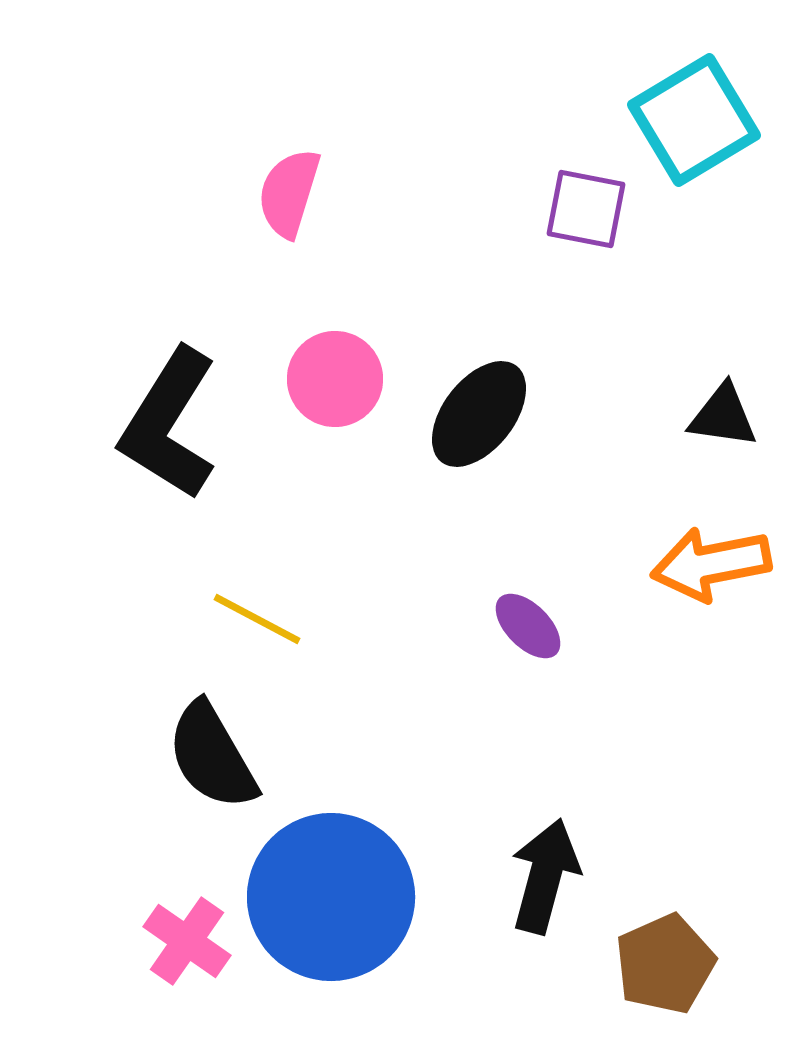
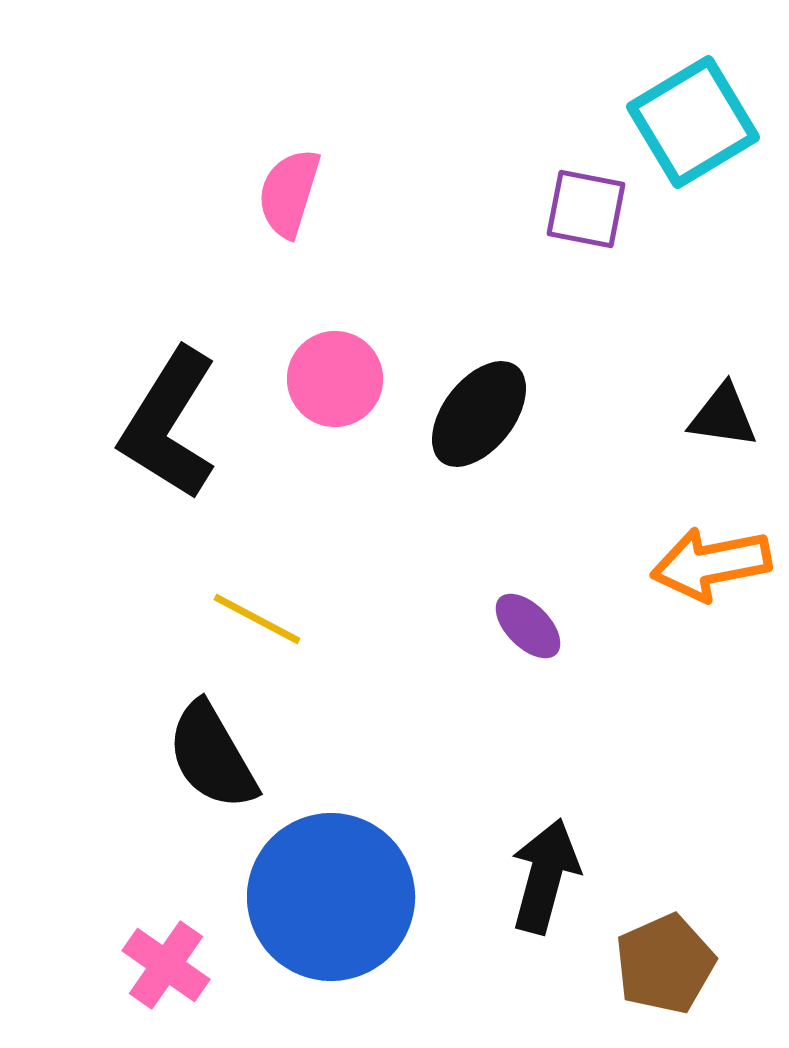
cyan square: moved 1 px left, 2 px down
pink cross: moved 21 px left, 24 px down
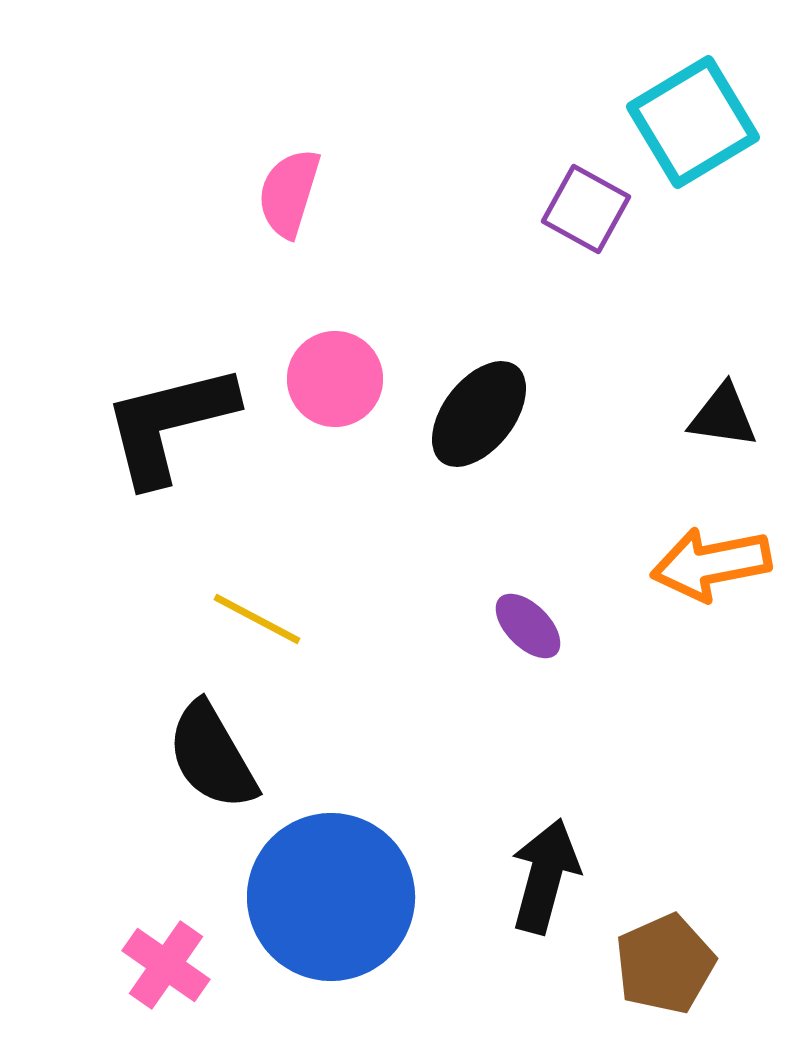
purple square: rotated 18 degrees clockwise
black L-shape: rotated 44 degrees clockwise
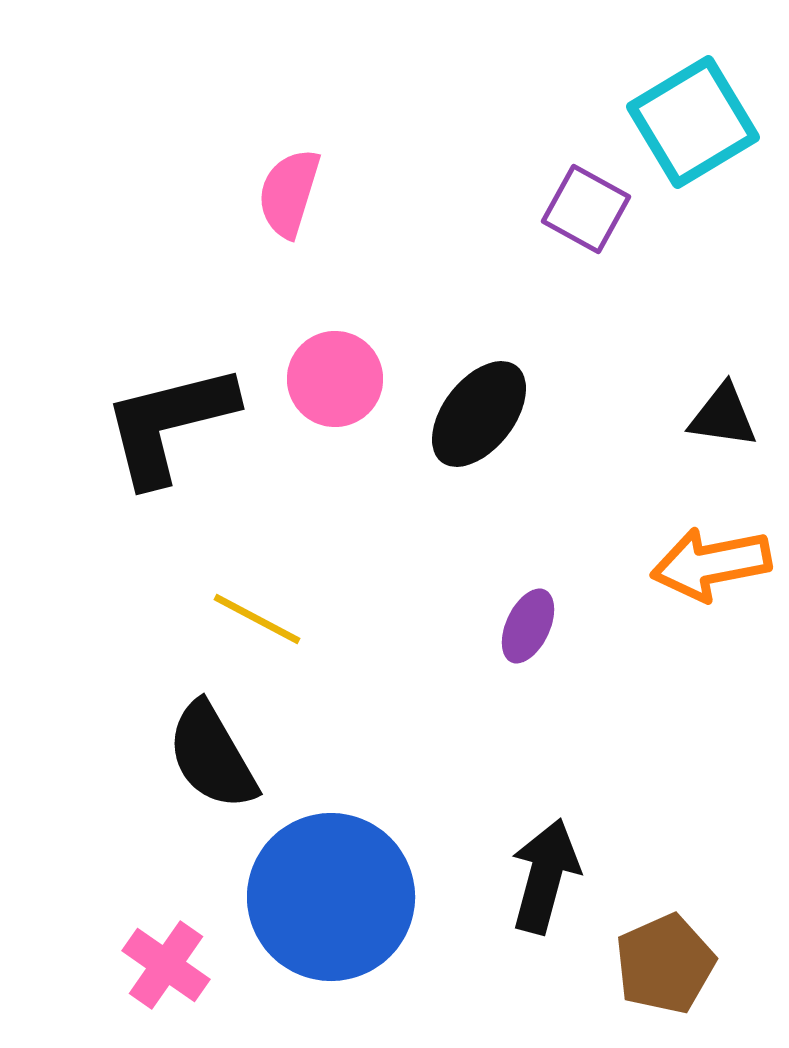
purple ellipse: rotated 70 degrees clockwise
